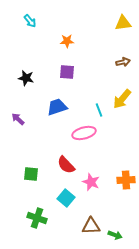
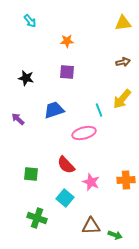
blue trapezoid: moved 3 px left, 3 px down
cyan square: moved 1 px left
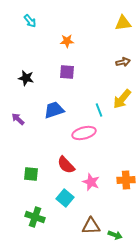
green cross: moved 2 px left, 1 px up
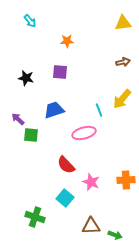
purple square: moved 7 px left
green square: moved 39 px up
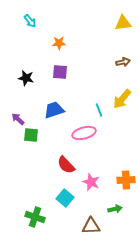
orange star: moved 8 px left, 2 px down
green arrow: moved 26 px up; rotated 32 degrees counterclockwise
